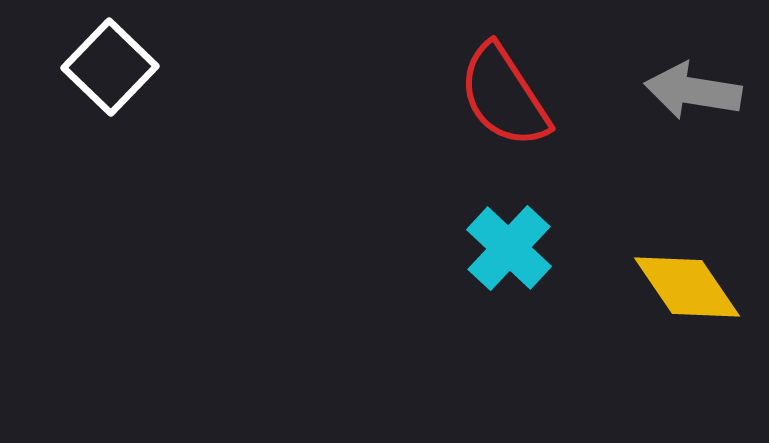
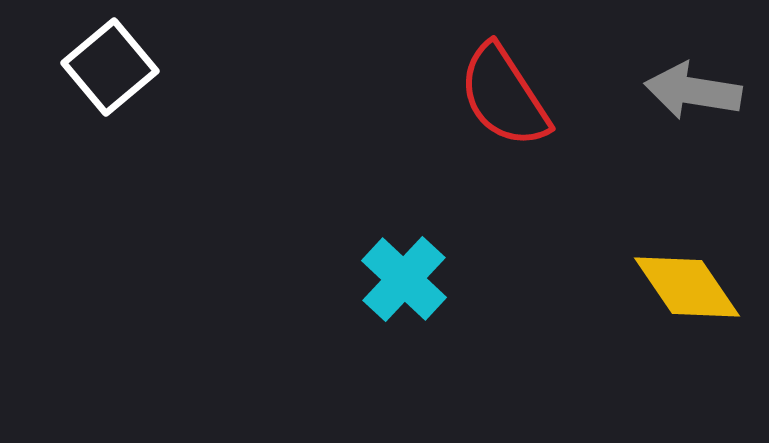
white square: rotated 6 degrees clockwise
cyan cross: moved 105 px left, 31 px down
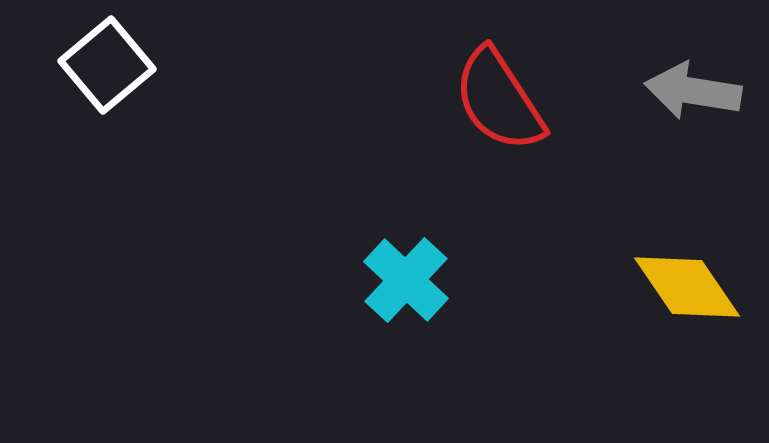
white square: moved 3 px left, 2 px up
red semicircle: moved 5 px left, 4 px down
cyan cross: moved 2 px right, 1 px down
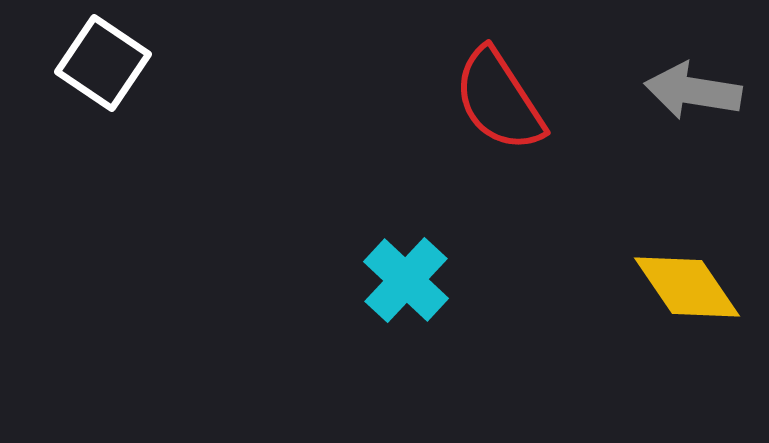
white square: moved 4 px left, 2 px up; rotated 16 degrees counterclockwise
